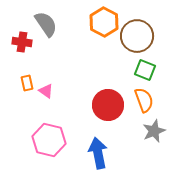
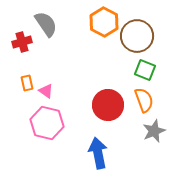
red cross: rotated 24 degrees counterclockwise
pink hexagon: moved 2 px left, 17 px up
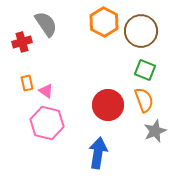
brown circle: moved 4 px right, 5 px up
gray star: moved 1 px right
blue arrow: rotated 20 degrees clockwise
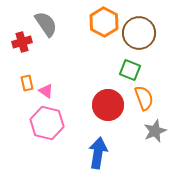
brown circle: moved 2 px left, 2 px down
green square: moved 15 px left
orange semicircle: moved 2 px up
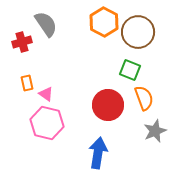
brown circle: moved 1 px left, 1 px up
pink triangle: moved 3 px down
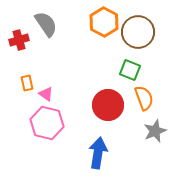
red cross: moved 3 px left, 2 px up
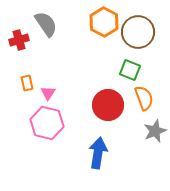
pink triangle: moved 2 px right, 1 px up; rotated 28 degrees clockwise
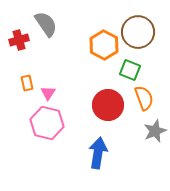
orange hexagon: moved 23 px down
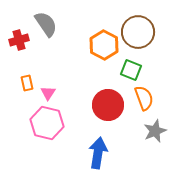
green square: moved 1 px right
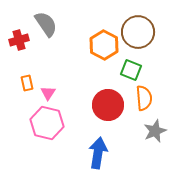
orange semicircle: rotated 15 degrees clockwise
